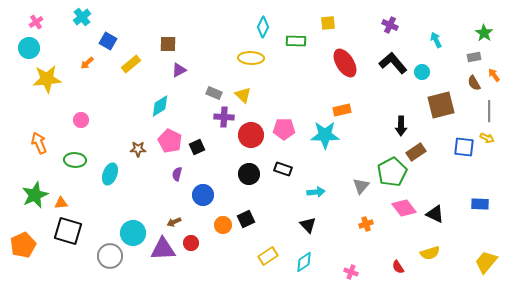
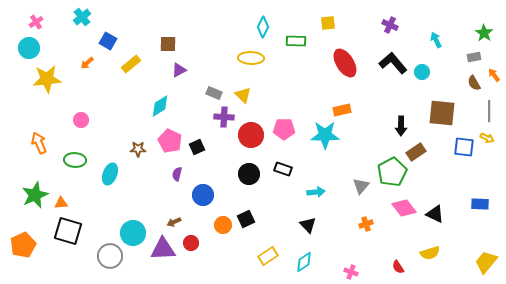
brown square at (441, 105): moved 1 px right, 8 px down; rotated 20 degrees clockwise
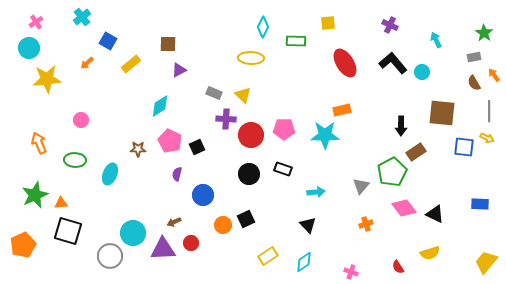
purple cross at (224, 117): moved 2 px right, 2 px down
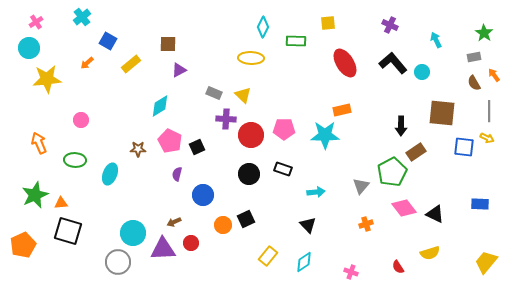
gray circle at (110, 256): moved 8 px right, 6 px down
yellow rectangle at (268, 256): rotated 18 degrees counterclockwise
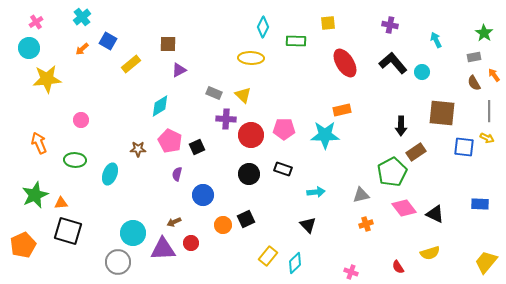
purple cross at (390, 25): rotated 14 degrees counterclockwise
orange arrow at (87, 63): moved 5 px left, 14 px up
gray triangle at (361, 186): moved 9 px down; rotated 36 degrees clockwise
cyan diamond at (304, 262): moved 9 px left, 1 px down; rotated 10 degrees counterclockwise
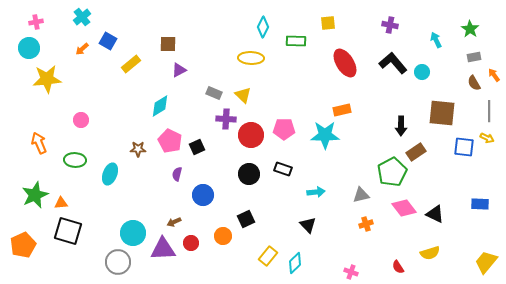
pink cross at (36, 22): rotated 24 degrees clockwise
green star at (484, 33): moved 14 px left, 4 px up
orange circle at (223, 225): moved 11 px down
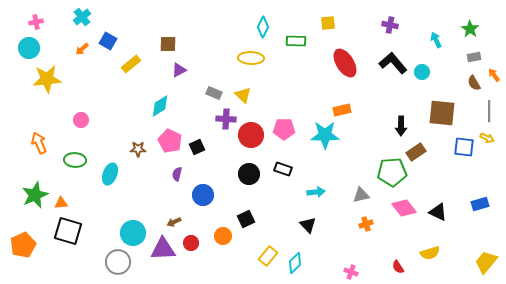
green pentagon at (392, 172): rotated 24 degrees clockwise
blue rectangle at (480, 204): rotated 18 degrees counterclockwise
black triangle at (435, 214): moved 3 px right, 2 px up
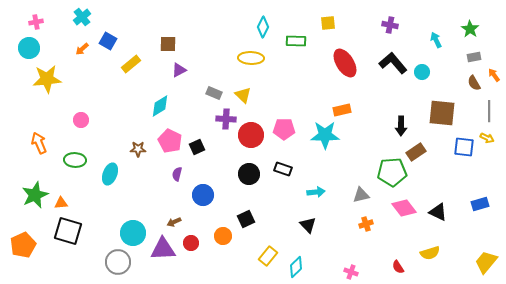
cyan diamond at (295, 263): moved 1 px right, 4 px down
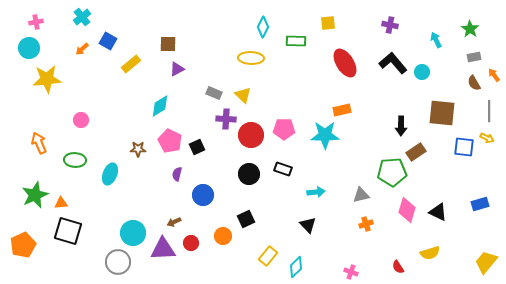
purple triangle at (179, 70): moved 2 px left, 1 px up
pink diamond at (404, 208): moved 3 px right, 2 px down; rotated 55 degrees clockwise
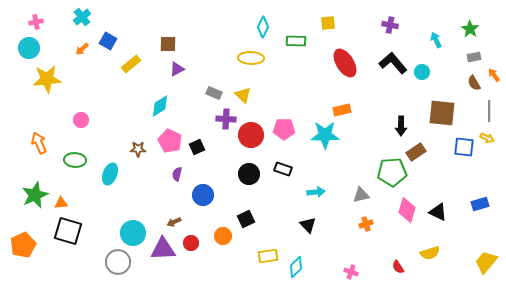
yellow rectangle at (268, 256): rotated 42 degrees clockwise
